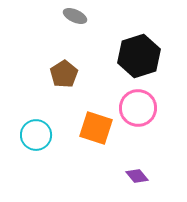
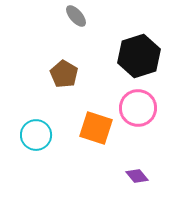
gray ellipse: moved 1 px right; rotated 25 degrees clockwise
brown pentagon: rotated 8 degrees counterclockwise
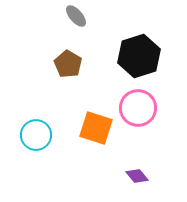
brown pentagon: moved 4 px right, 10 px up
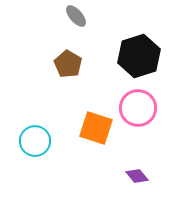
cyan circle: moved 1 px left, 6 px down
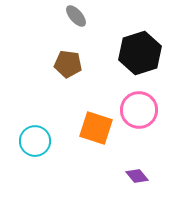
black hexagon: moved 1 px right, 3 px up
brown pentagon: rotated 24 degrees counterclockwise
pink circle: moved 1 px right, 2 px down
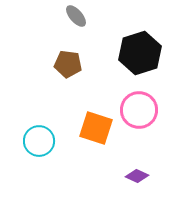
cyan circle: moved 4 px right
purple diamond: rotated 25 degrees counterclockwise
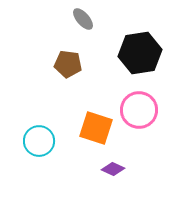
gray ellipse: moved 7 px right, 3 px down
black hexagon: rotated 9 degrees clockwise
purple diamond: moved 24 px left, 7 px up
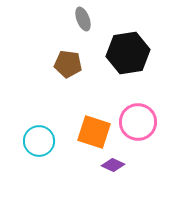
gray ellipse: rotated 20 degrees clockwise
black hexagon: moved 12 px left
pink circle: moved 1 px left, 12 px down
orange square: moved 2 px left, 4 px down
purple diamond: moved 4 px up
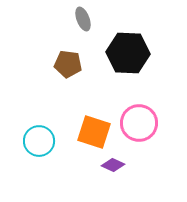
black hexagon: rotated 12 degrees clockwise
pink circle: moved 1 px right, 1 px down
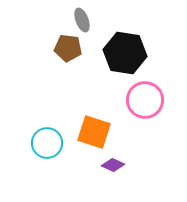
gray ellipse: moved 1 px left, 1 px down
black hexagon: moved 3 px left; rotated 6 degrees clockwise
brown pentagon: moved 16 px up
pink circle: moved 6 px right, 23 px up
cyan circle: moved 8 px right, 2 px down
